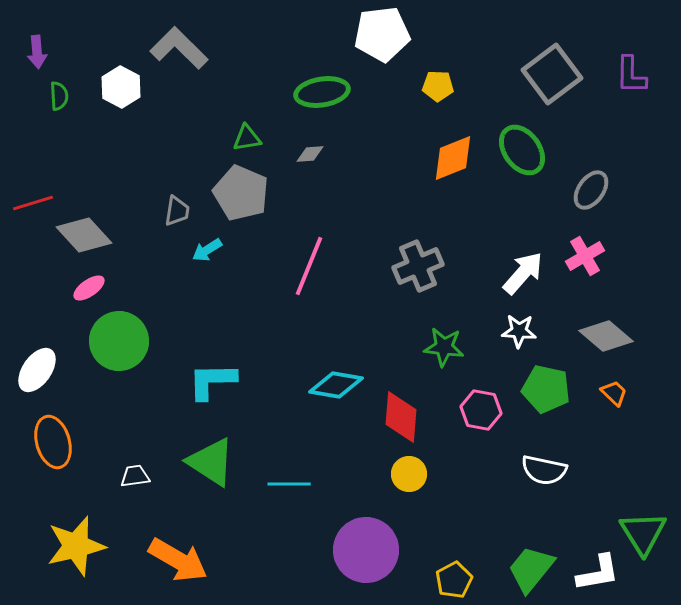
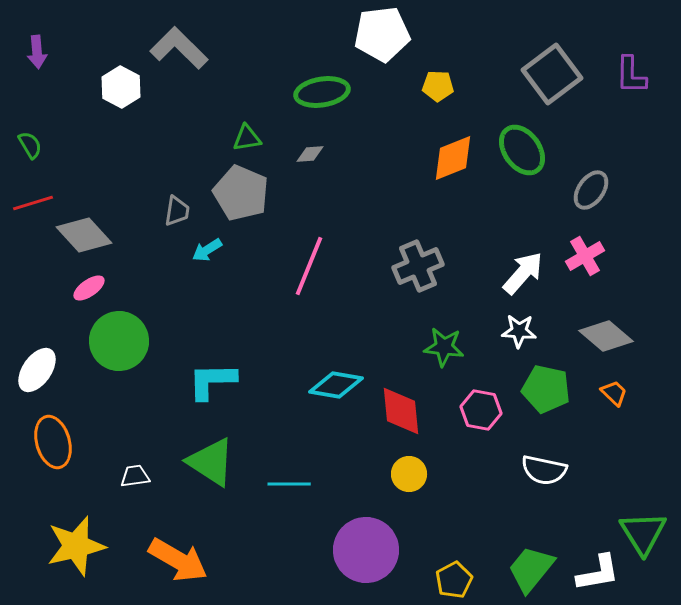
green semicircle at (59, 96): moved 29 px left, 49 px down; rotated 28 degrees counterclockwise
red diamond at (401, 417): moved 6 px up; rotated 10 degrees counterclockwise
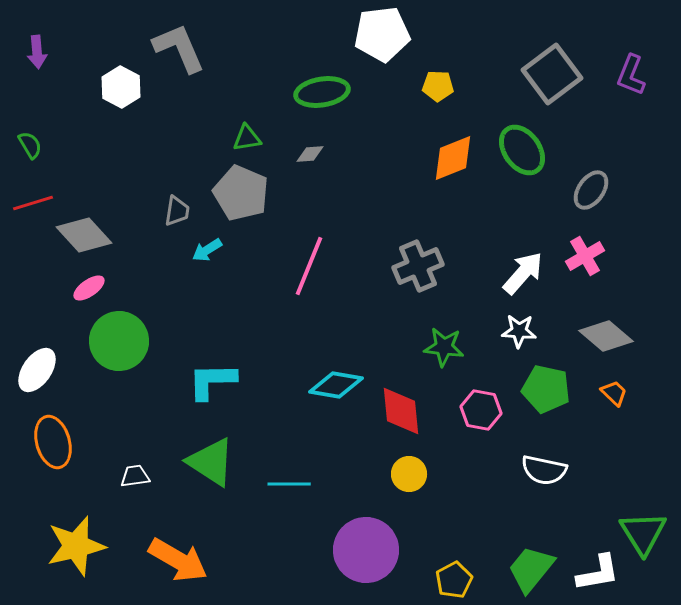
gray L-shape at (179, 48): rotated 22 degrees clockwise
purple L-shape at (631, 75): rotated 21 degrees clockwise
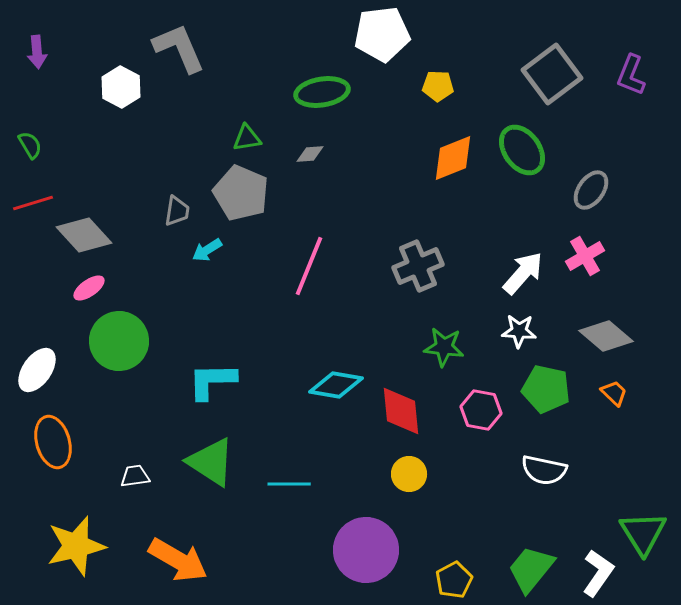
white L-shape at (598, 573): rotated 45 degrees counterclockwise
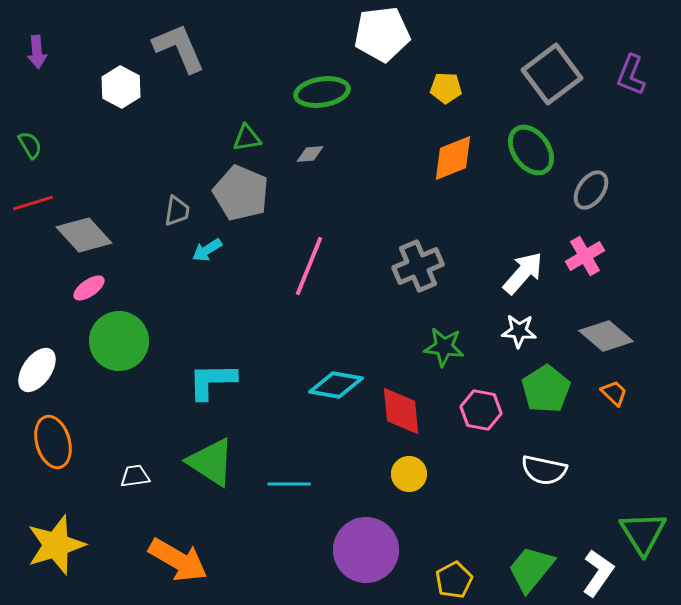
yellow pentagon at (438, 86): moved 8 px right, 2 px down
green ellipse at (522, 150): moved 9 px right
green pentagon at (546, 389): rotated 27 degrees clockwise
yellow star at (76, 546): moved 20 px left, 1 px up; rotated 4 degrees counterclockwise
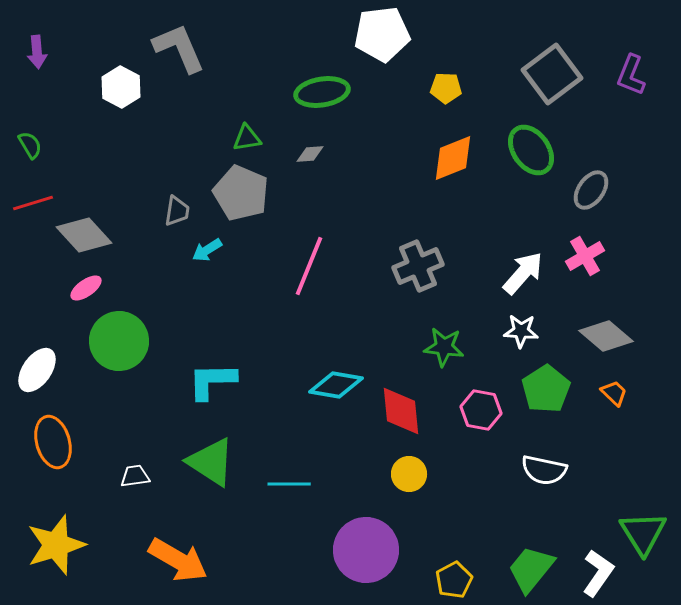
pink ellipse at (89, 288): moved 3 px left
white star at (519, 331): moved 2 px right
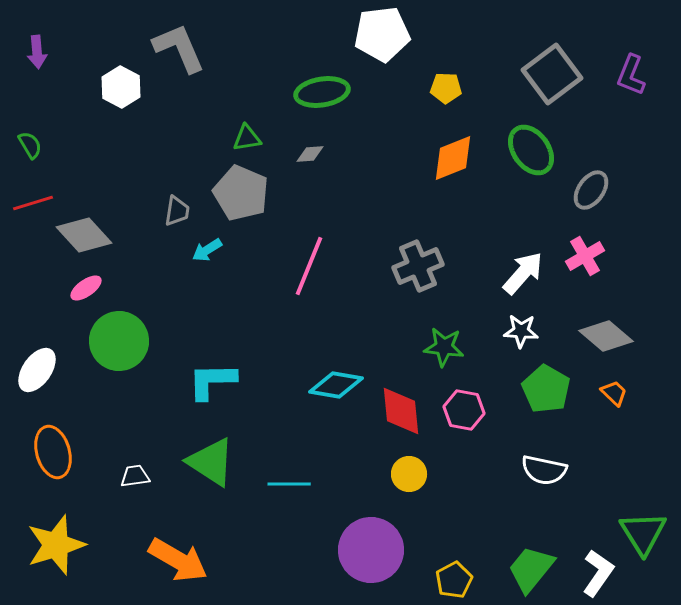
green pentagon at (546, 389): rotated 9 degrees counterclockwise
pink hexagon at (481, 410): moved 17 px left
orange ellipse at (53, 442): moved 10 px down
purple circle at (366, 550): moved 5 px right
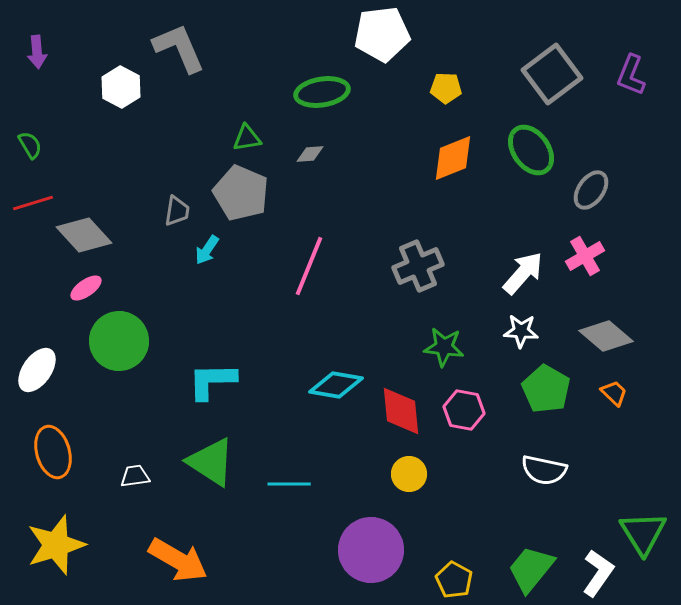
cyan arrow at (207, 250): rotated 24 degrees counterclockwise
yellow pentagon at (454, 580): rotated 15 degrees counterclockwise
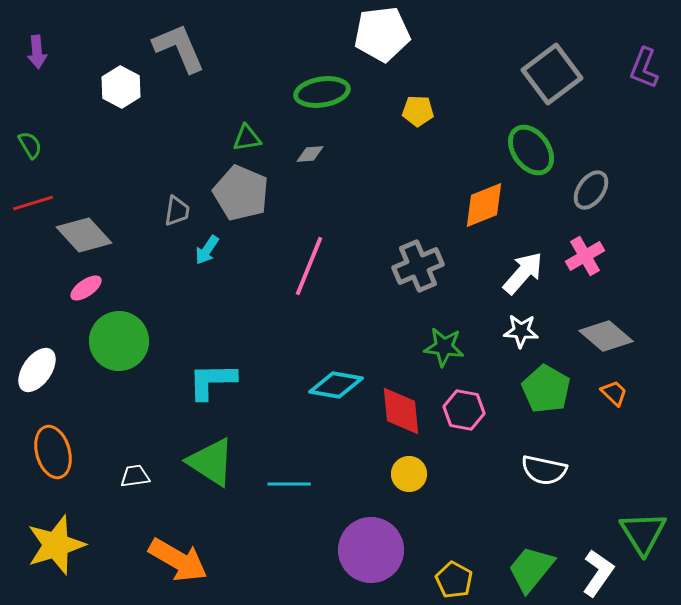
purple L-shape at (631, 75): moved 13 px right, 7 px up
yellow pentagon at (446, 88): moved 28 px left, 23 px down
orange diamond at (453, 158): moved 31 px right, 47 px down
